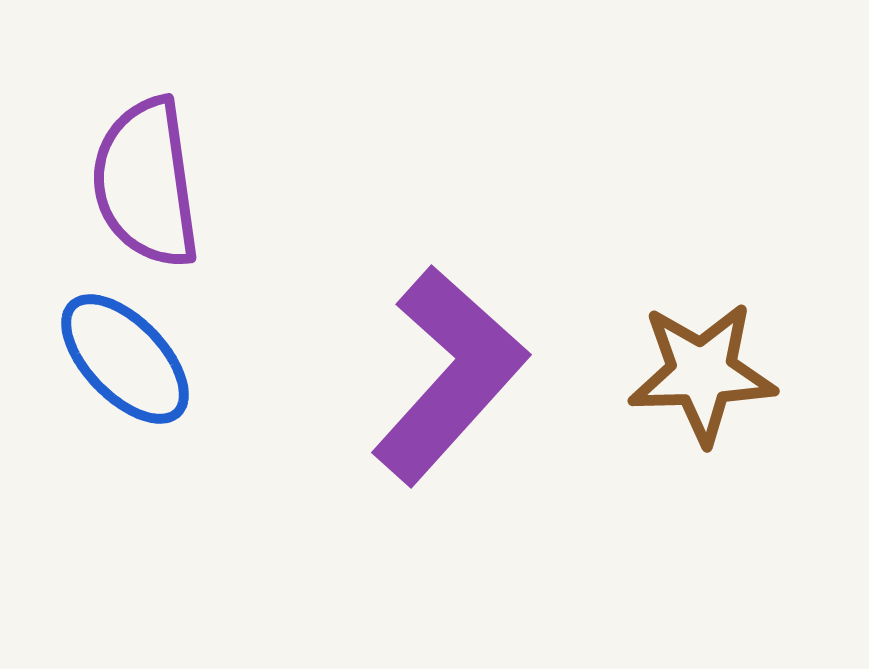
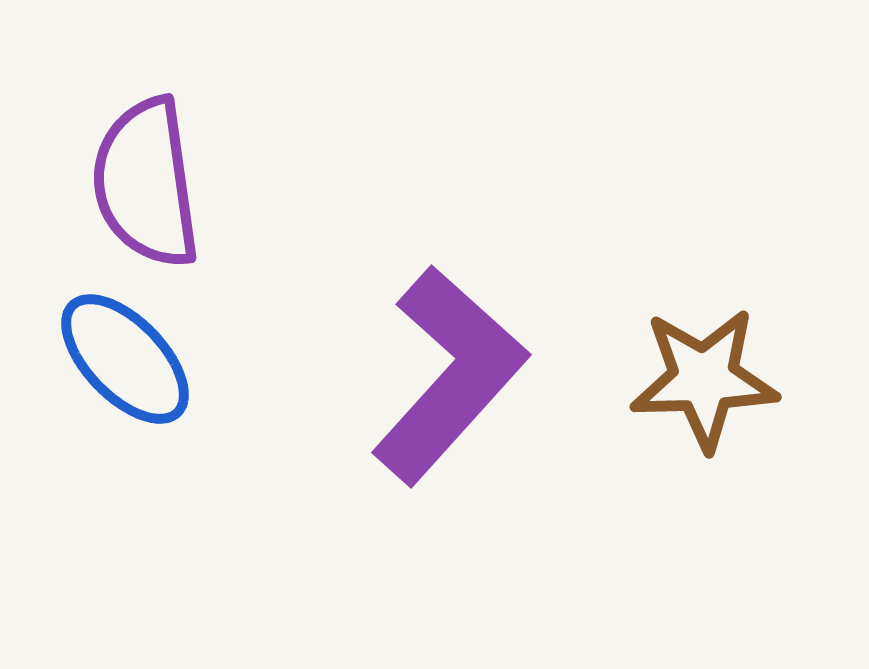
brown star: moved 2 px right, 6 px down
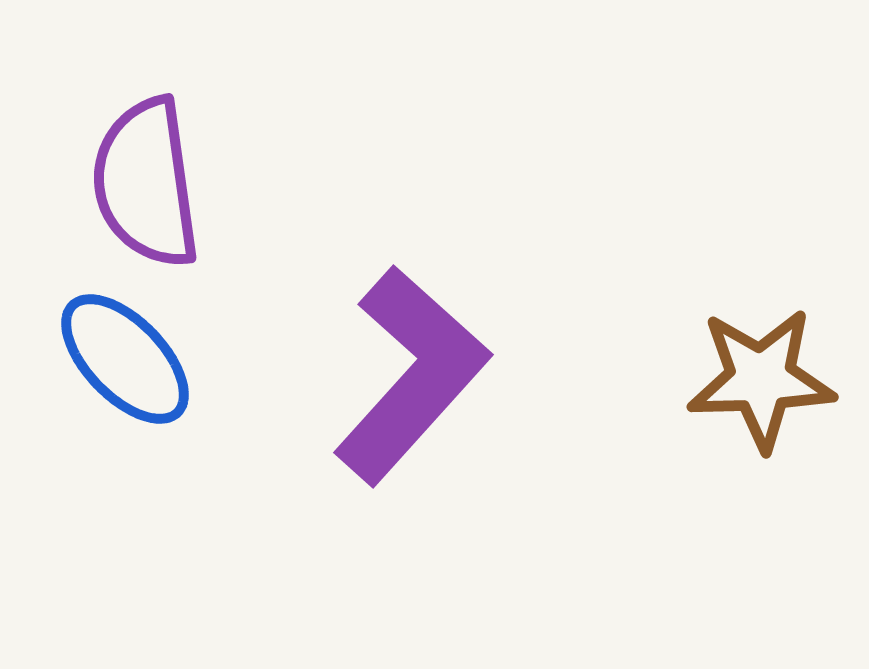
purple L-shape: moved 38 px left
brown star: moved 57 px right
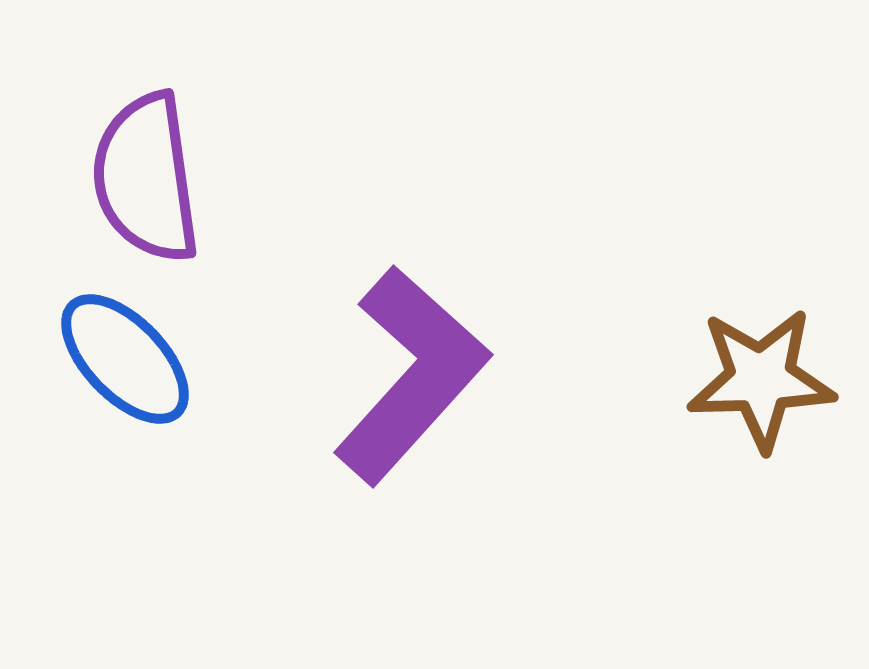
purple semicircle: moved 5 px up
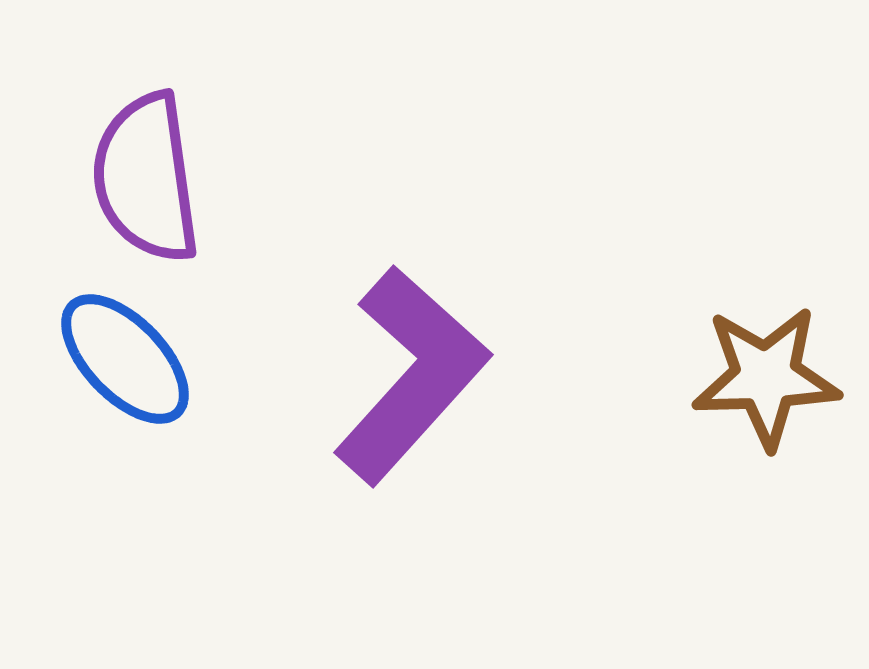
brown star: moved 5 px right, 2 px up
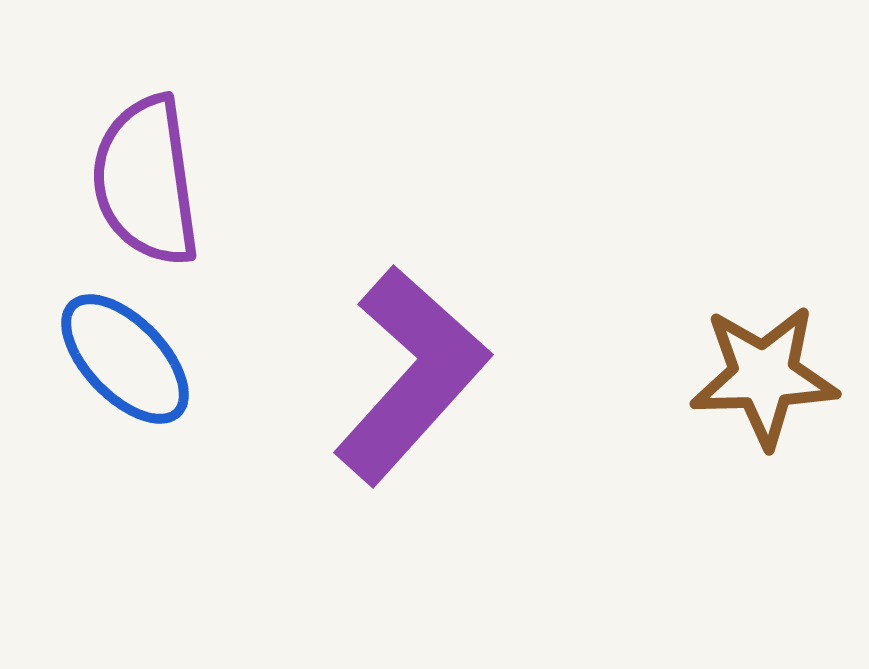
purple semicircle: moved 3 px down
brown star: moved 2 px left, 1 px up
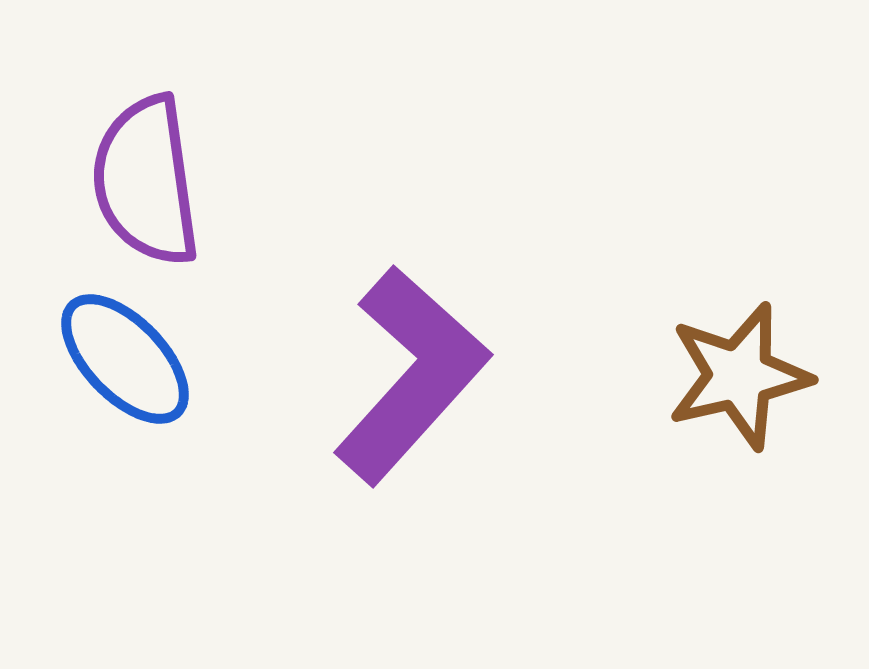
brown star: moved 25 px left; rotated 11 degrees counterclockwise
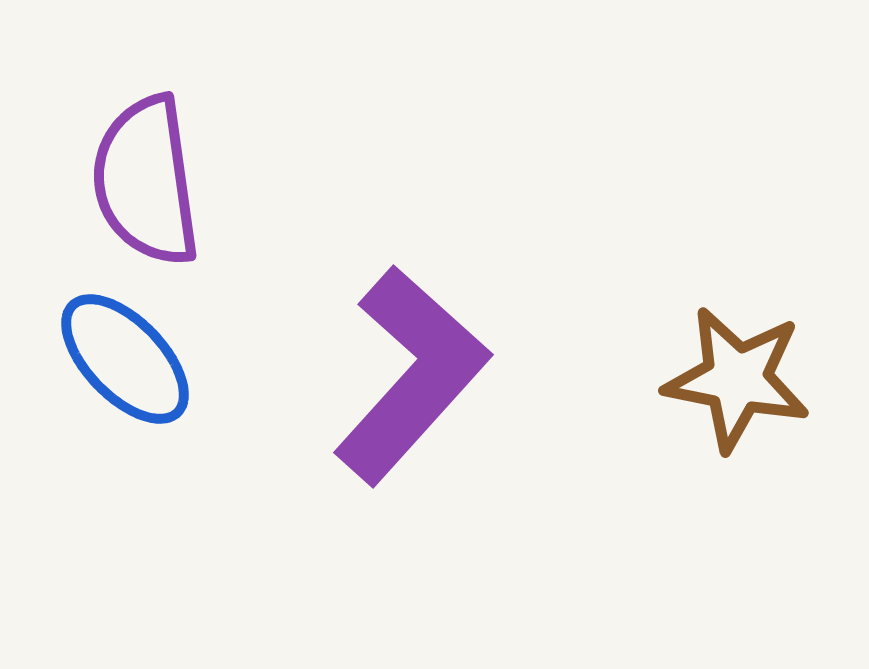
brown star: moved 2 px left, 3 px down; rotated 24 degrees clockwise
